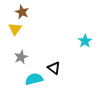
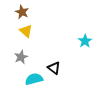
yellow triangle: moved 11 px right, 2 px down; rotated 24 degrees counterclockwise
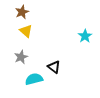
brown star: rotated 24 degrees clockwise
cyan star: moved 5 px up
black triangle: moved 1 px up
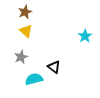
brown star: moved 3 px right
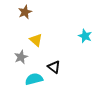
yellow triangle: moved 10 px right, 9 px down
cyan star: rotated 16 degrees counterclockwise
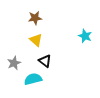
brown star: moved 10 px right, 6 px down; rotated 16 degrees clockwise
gray star: moved 7 px left, 6 px down
black triangle: moved 9 px left, 6 px up
cyan semicircle: moved 1 px left
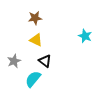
yellow triangle: rotated 16 degrees counterclockwise
gray star: moved 2 px up
cyan semicircle: rotated 36 degrees counterclockwise
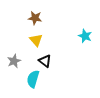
brown star: rotated 16 degrees clockwise
yellow triangle: rotated 24 degrees clockwise
cyan semicircle: rotated 24 degrees counterclockwise
